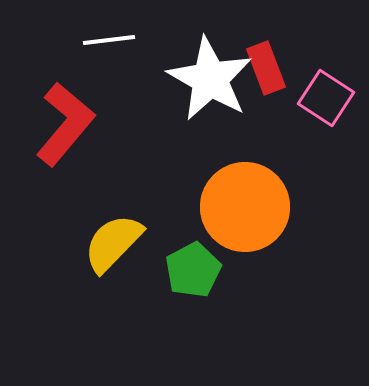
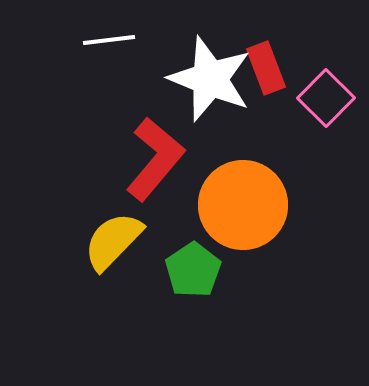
white star: rotated 8 degrees counterclockwise
pink square: rotated 12 degrees clockwise
red L-shape: moved 90 px right, 35 px down
orange circle: moved 2 px left, 2 px up
yellow semicircle: moved 2 px up
green pentagon: rotated 6 degrees counterclockwise
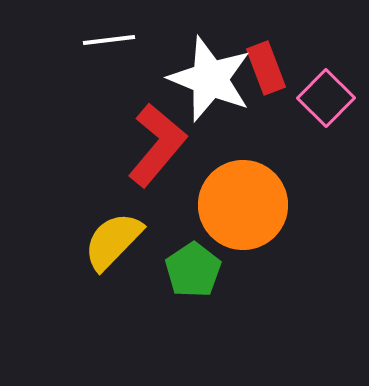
red L-shape: moved 2 px right, 14 px up
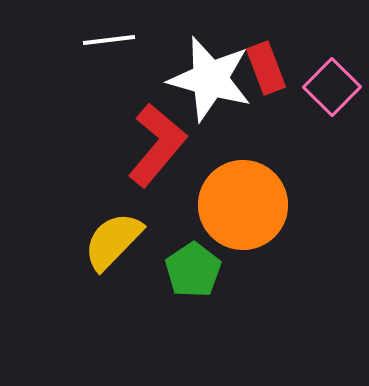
white star: rotated 6 degrees counterclockwise
pink square: moved 6 px right, 11 px up
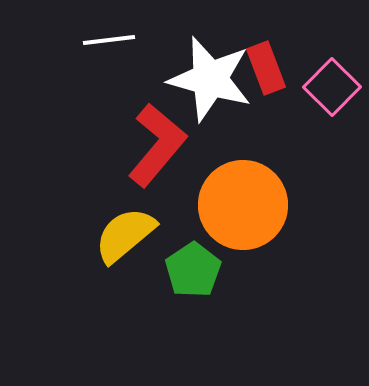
yellow semicircle: moved 12 px right, 6 px up; rotated 6 degrees clockwise
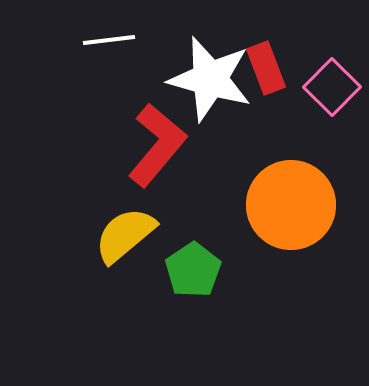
orange circle: moved 48 px right
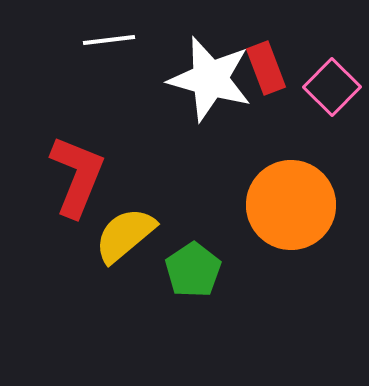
red L-shape: moved 80 px left, 31 px down; rotated 18 degrees counterclockwise
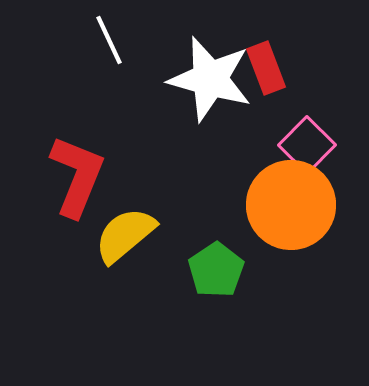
white line: rotated 72 degrees clockwise
pink square: moved 25 px left, 58 px down
green pentagon: moved 23 px right
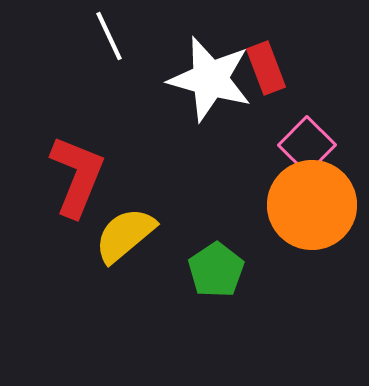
white line: moved 4 px up
orange circle: moved 21 px right
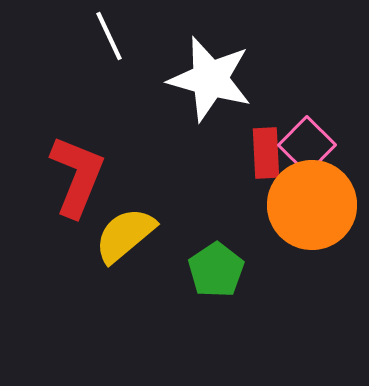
red rectangle: moved 85 px down; rotated 18 degrees clockwise
